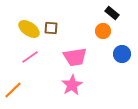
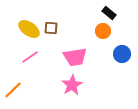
black rectangle: moved 3 px left
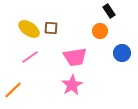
black rectangle: moved 2 px up; rotated 16 degrees clockwise
orange circle: moved 3 px left
blue circle: moved 1 px up
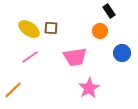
pink star: moved 17 px right, 3 px down
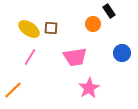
orange circle: moved 7 px left, 7 px up
pink line: rotated 24 degrees counterclockwise
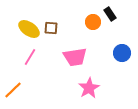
black rectangle: moved 1 px right, 3 px down
orange circle: moved 2 px up
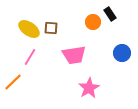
pink trapezoid: moved 1 px left, 2 px up
orange line: moved 8 px up
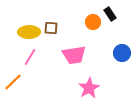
yellow ellipse: moved 3 px down; rotated 35 degrees counterclockwise
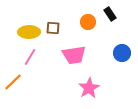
orange circle: moved 5 px left
brown square: moved 2 px right
